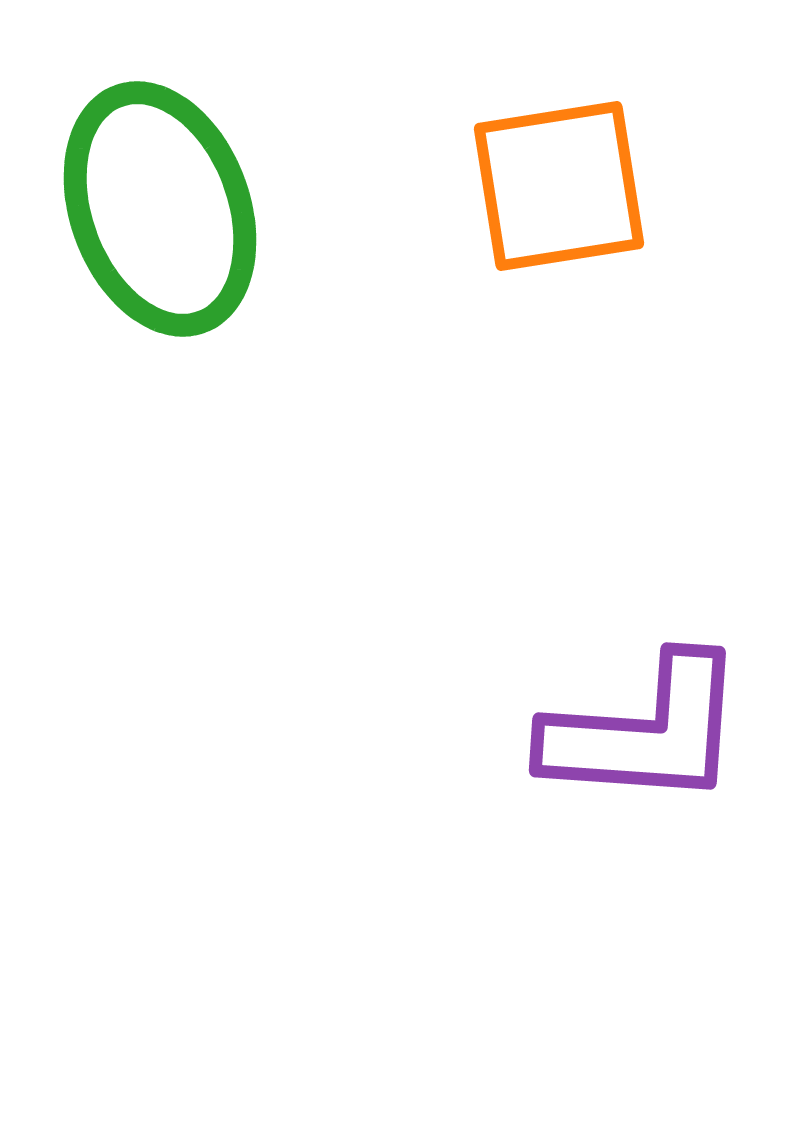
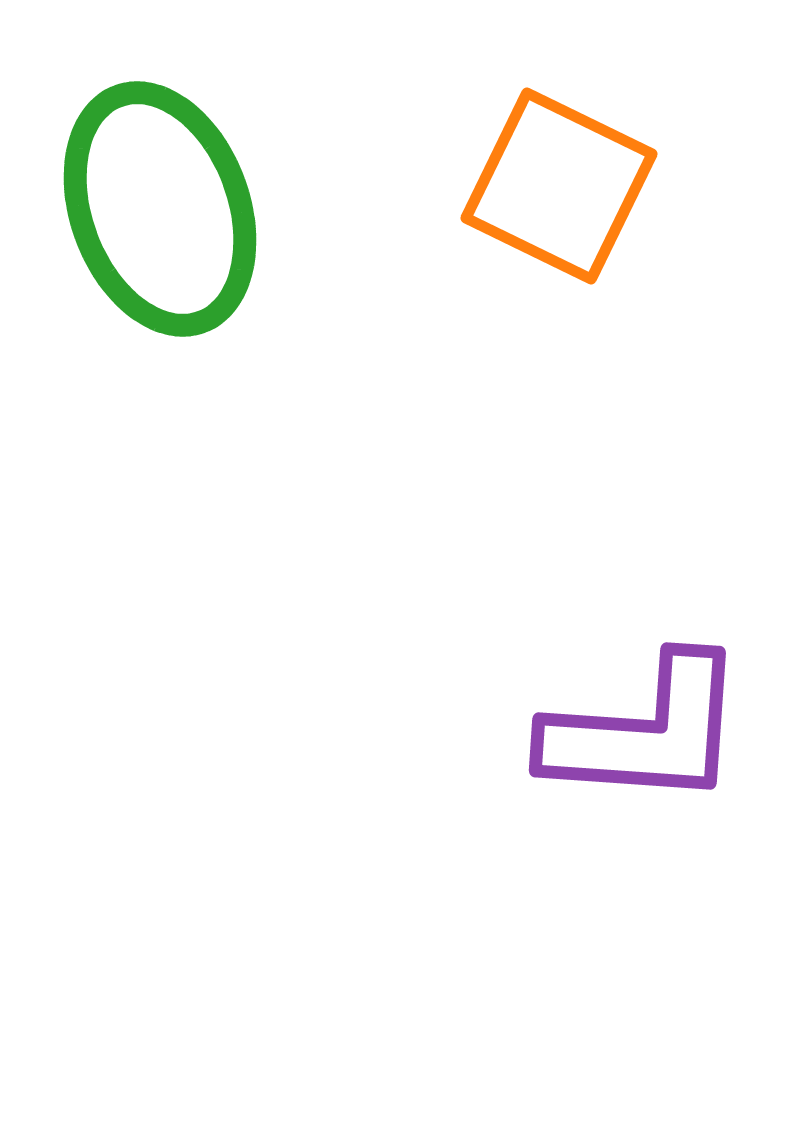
orange square: rotated 35 degrees clockwise
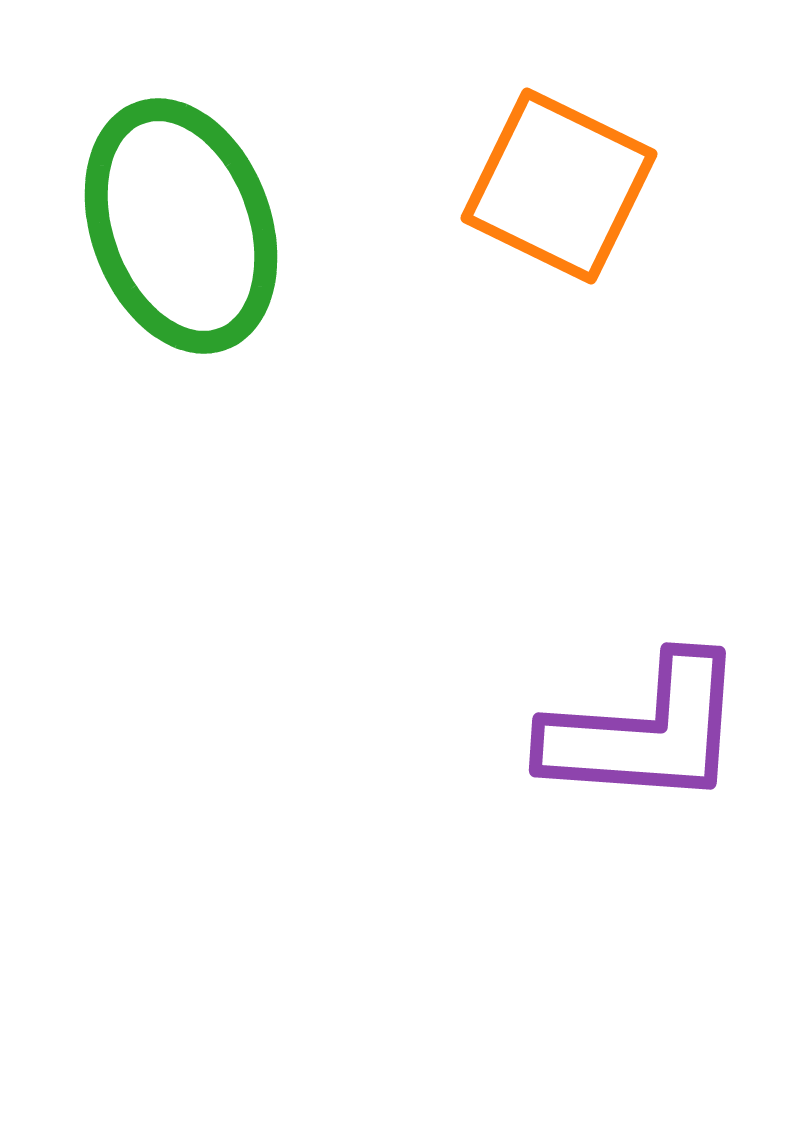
green ellipse: moved 21 px right, 17 px down
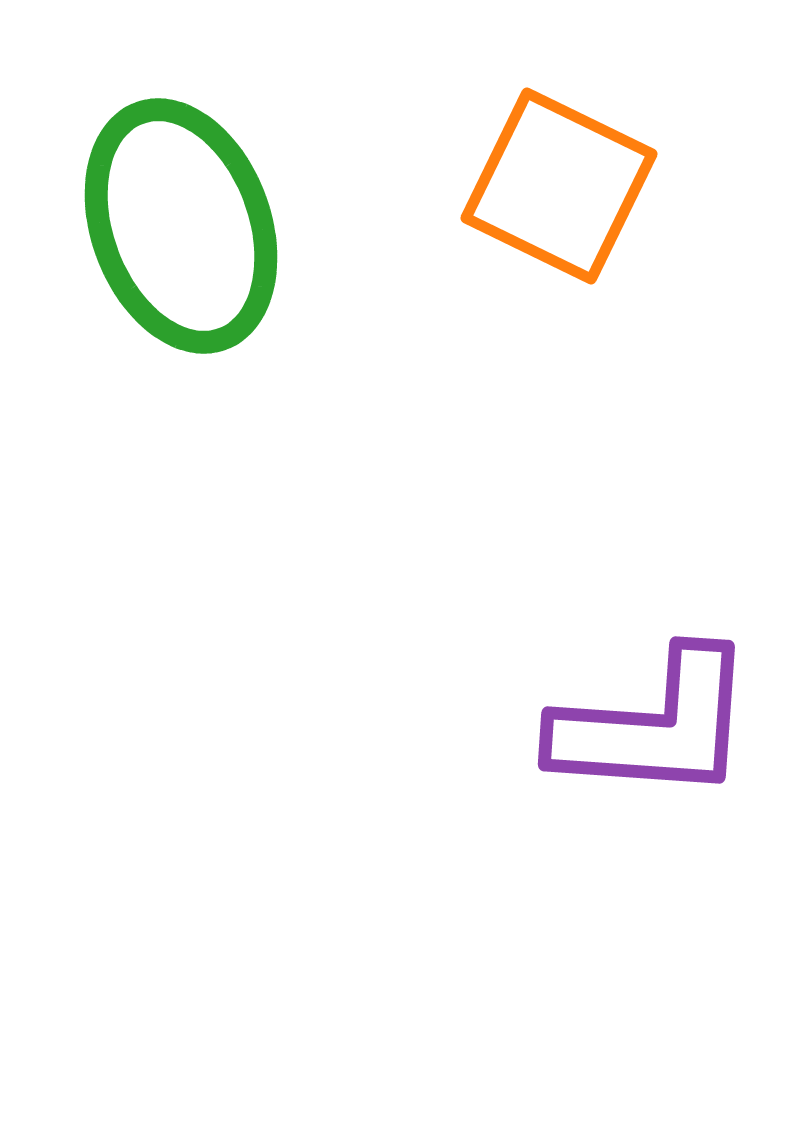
purple L-shape: moved 9 px right, 6 px up
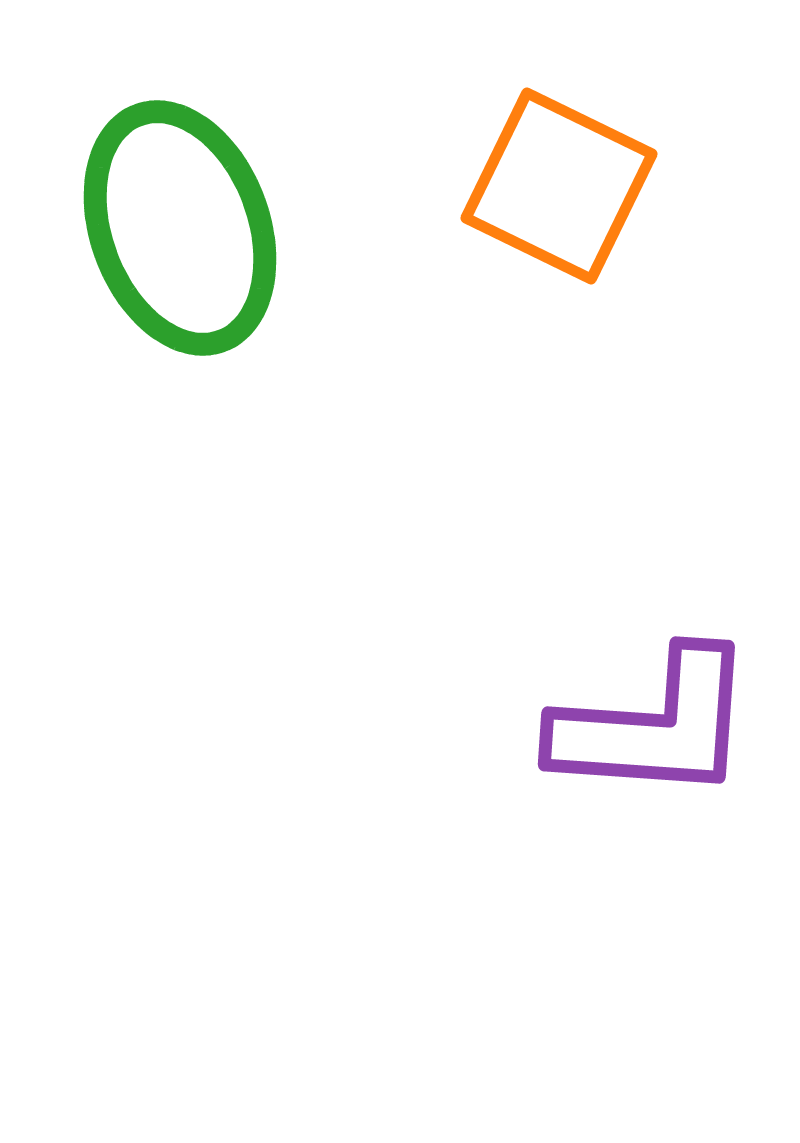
green ellipse: moved 1 px left, 2 px down
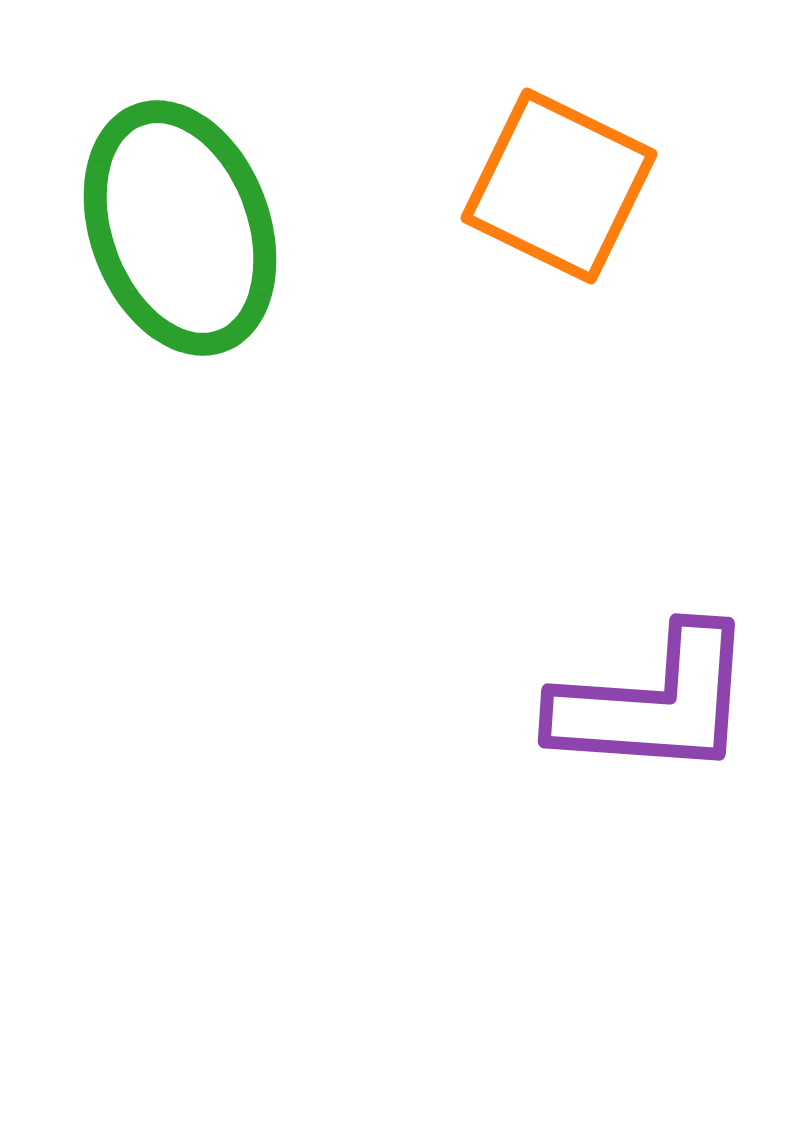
purple L-shape: moved 23 px up
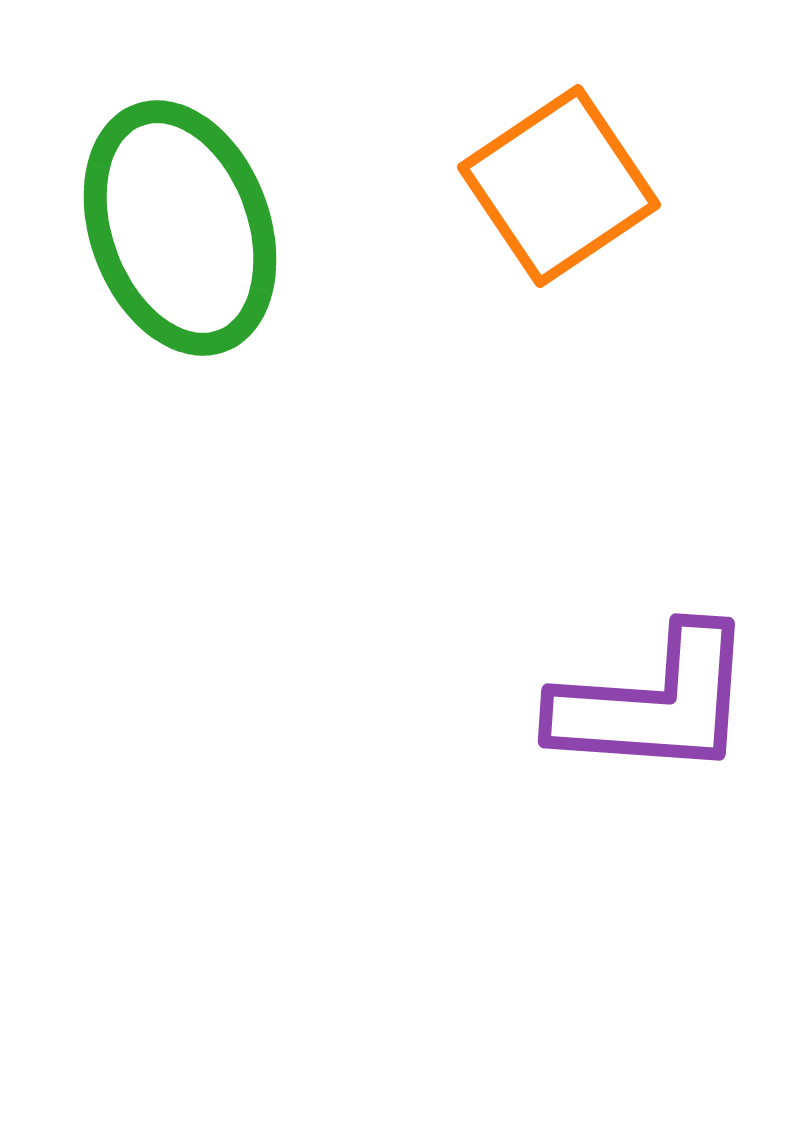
orange square: rotated 30 degrees clockwise
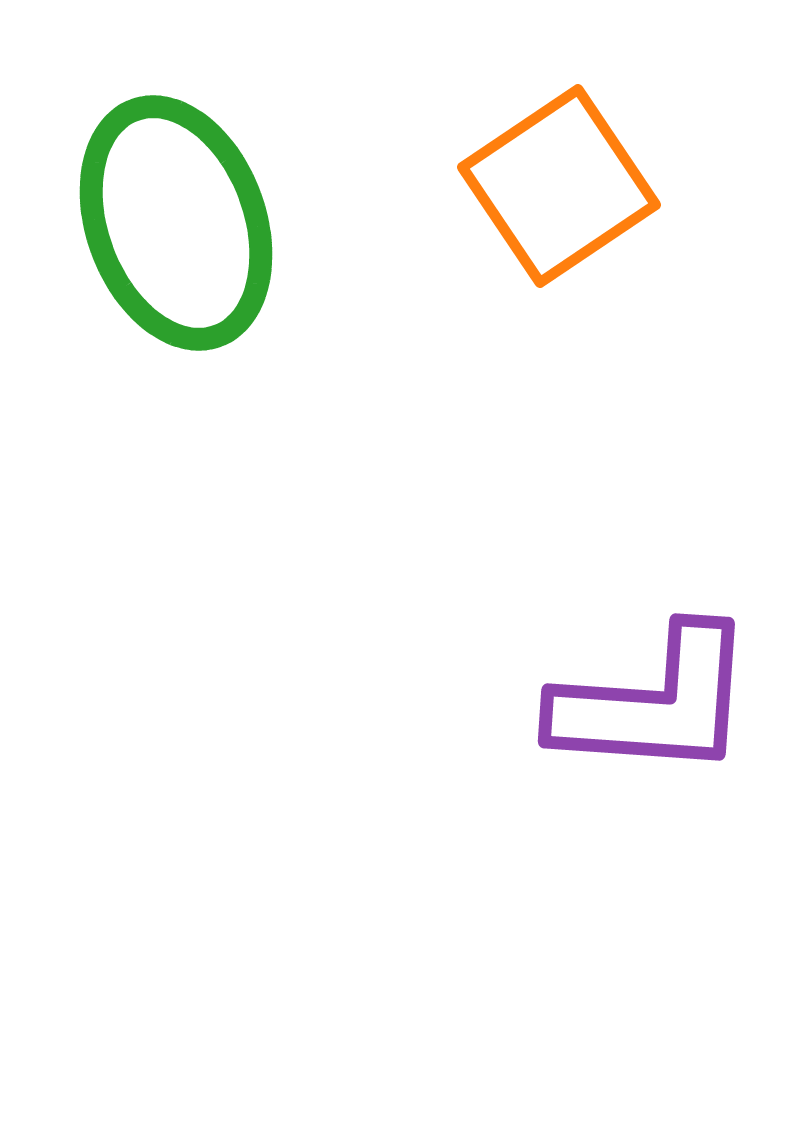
green ellipse: moved 4 px left, 5 px up
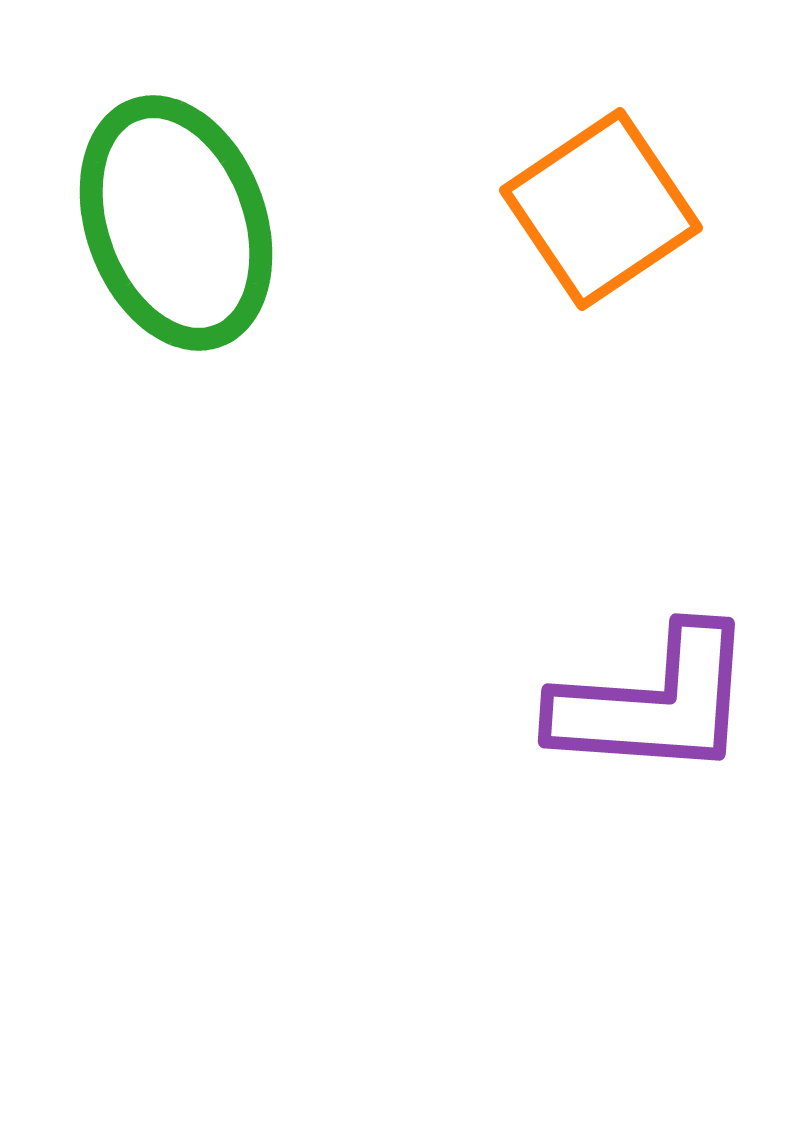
orange square: moved 42 px right, 23 px down
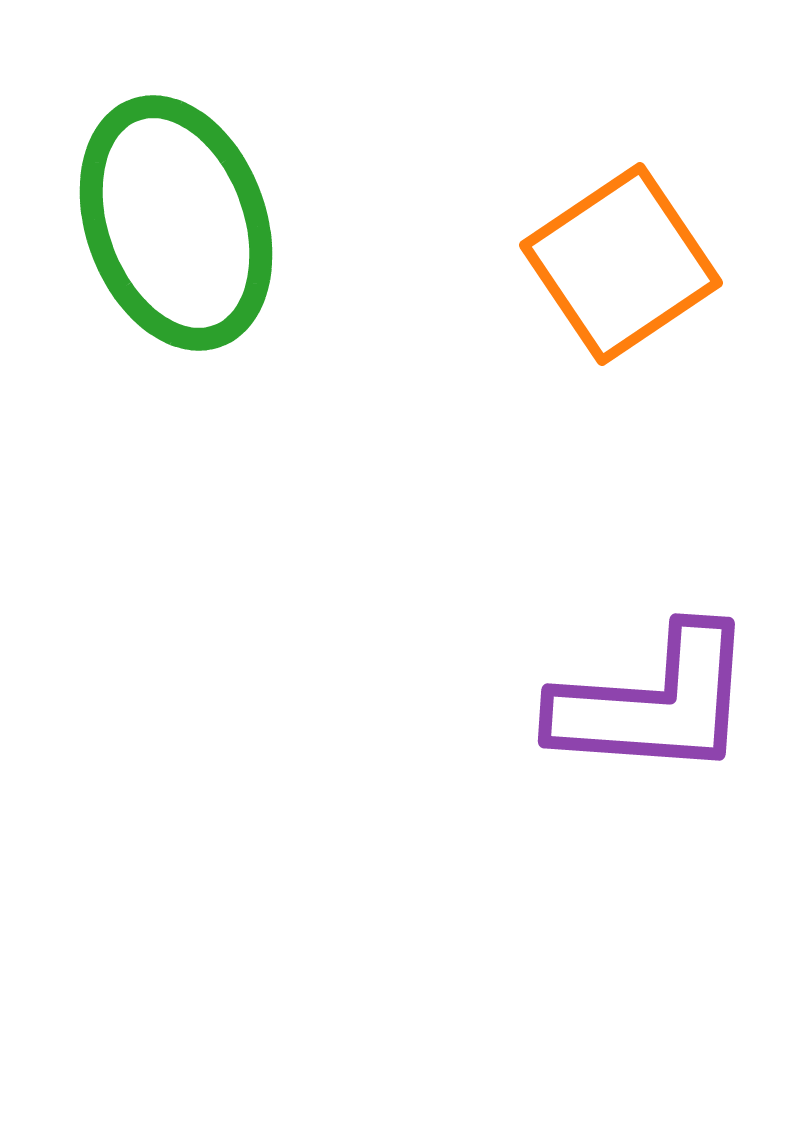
orange square: moved 20 px right, 55 px down
